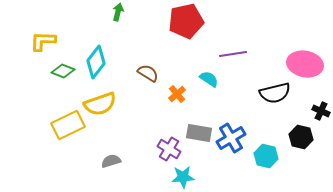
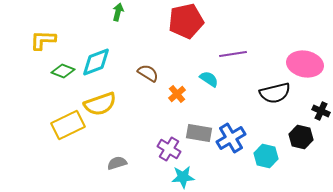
yellow L-shape: moved 1 px up
cyan diamond: rotated 32 degrees clockwise
gray semicircle: moved 6 px right, 2 px down
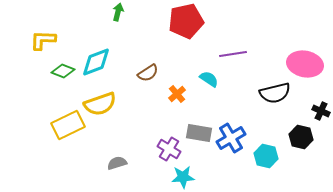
brown semicircle: rotated 115 degrees clockwise
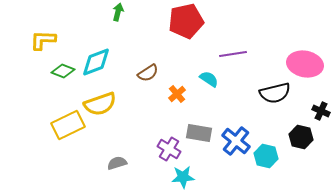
blue cross: moved 5 px right, 3 px down; rotated 20 degrees counterclockwise
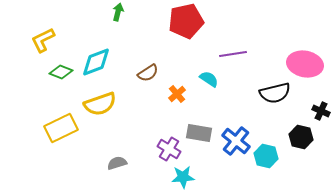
yellow L-shape: rotated 28 degrees counterclockwise
green diamond: moved 2 px left, 1 px down
yellow rectangle: moved 7 px left, 3 px down
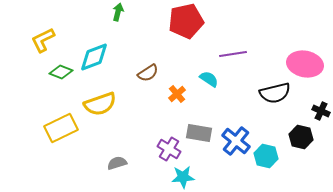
cyan diamond: moved 2 px left, 5 px up
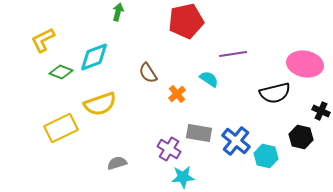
brown semicircle: rotated 90 degrees clockwise
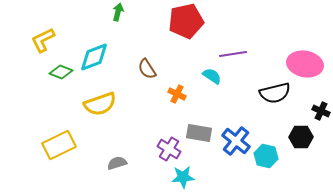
brown semicircle: moved 1 px left, 4 px up
cyan semicircle: moved 3 px right, 3 px up
orange cross: rotated 24 degrees counterclockwise
yellow rectangle: moved 2 px left, 17 px down
black hexagon: rotated 15 degrees counterclockwise
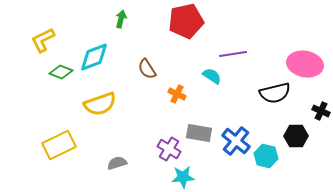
green arrow: moved 3 px right, 7 px down
black hexagon: moved 5 px left, 1 px up
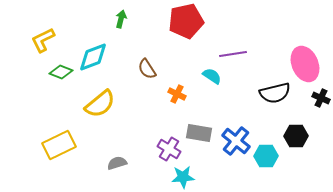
cyan diamond: moved 1 px left
pink ellipse: rotated 56 degrees clockwise
yellow semicircle: rotated 20 degrees counterclockwise
black cross: moved 13 px up
cyan hexagon: rotated 15 degrees counterclockwise
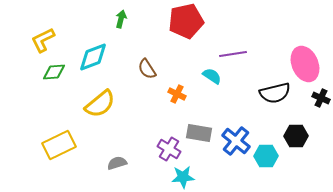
green diamond: moved 7 px left; rotated 25 degrees counterclockwise
